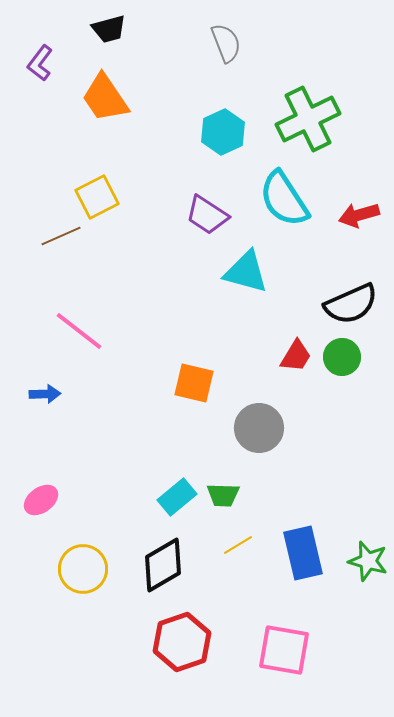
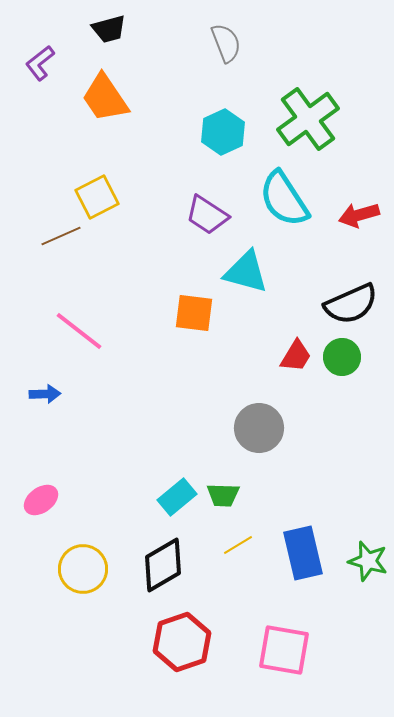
purple L-shape: rotated 15 degrees clockwise
green cross: rotated 10 degrees counterclockwise
orange square: moved 70 px up; rotated 6 degrees counterclockwise
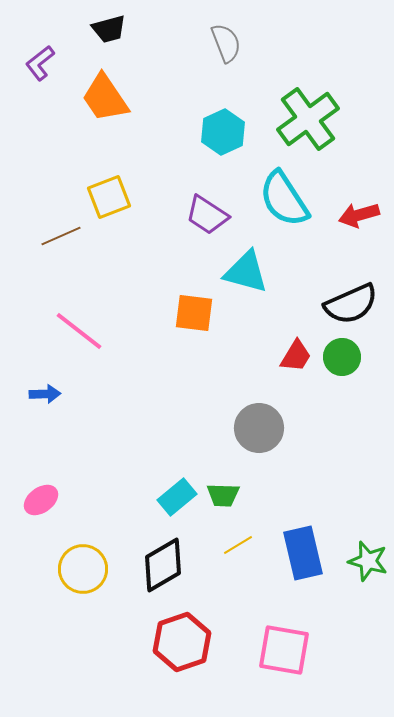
yellow square: moved 12 px right; rotated 6 degrees clockwise
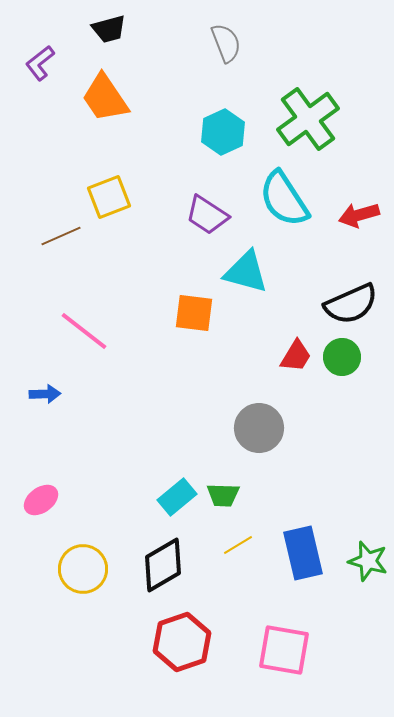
pink line: moved 5 px right
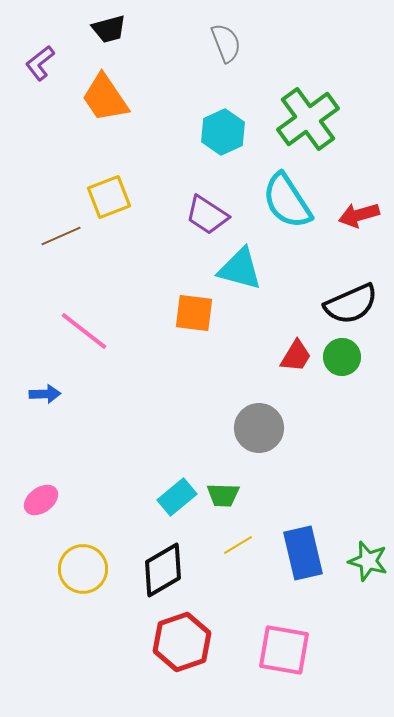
cyan semicircle: moved 3 px right, 2 px down
cyan triangle: moved 6 px left, 3 px up
black diamond: moved 5 px down
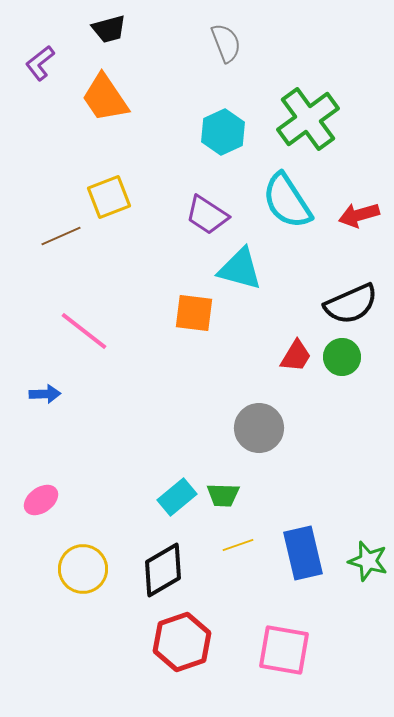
yellow line: rotated 12 degrees clockwise
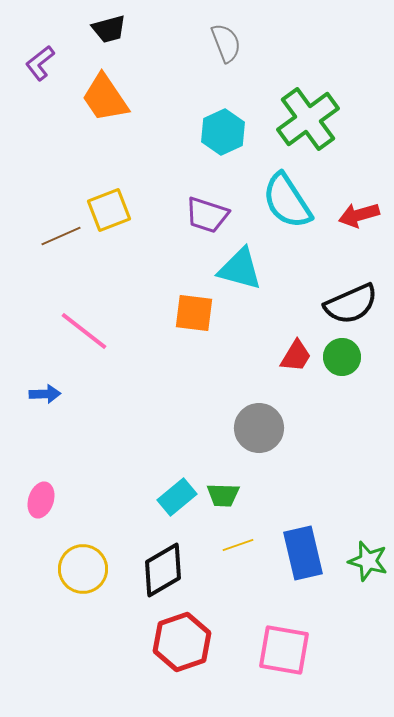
yellow square: moved 13 px down
purple trapezoid: rotated 15 degrees counterclockwise
pink ellipse: rotated 36 degrees counterclockwise
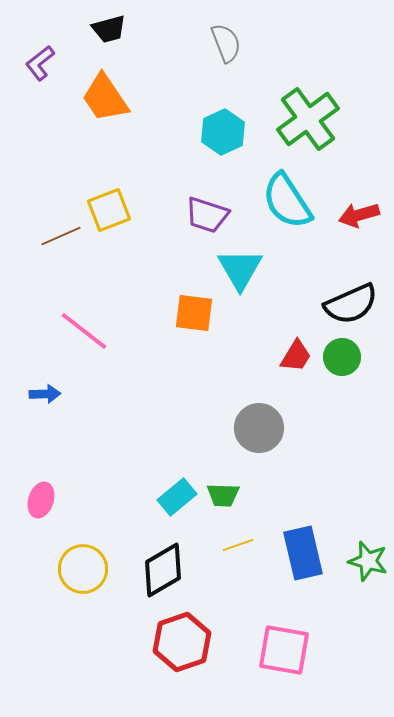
cyan triangle: rotated 45 degrees clockwise
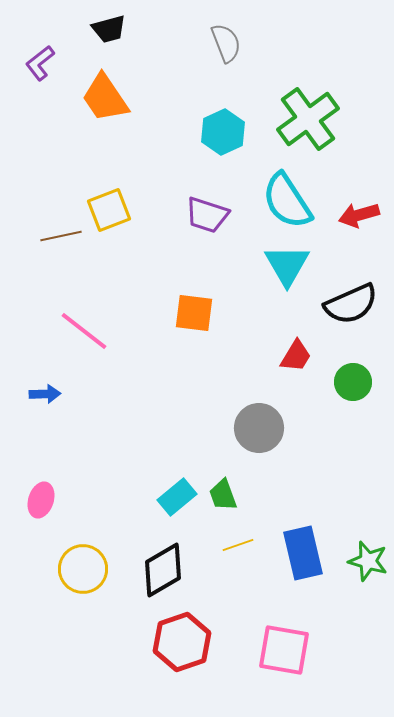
brown line: rotated 12 degrees clockwise
cyan triangle: moved 47 px right, 4 px up
green circle: moved 11 px right, 25 px down
green trapezoid: rotated 68 degrees clockwise
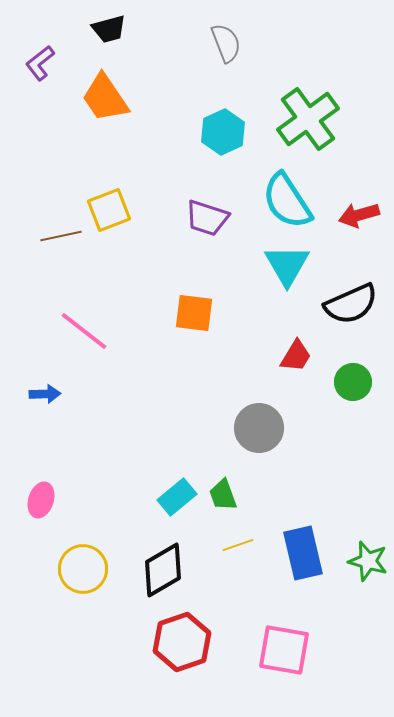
purple trapezoid: moved 3 px down
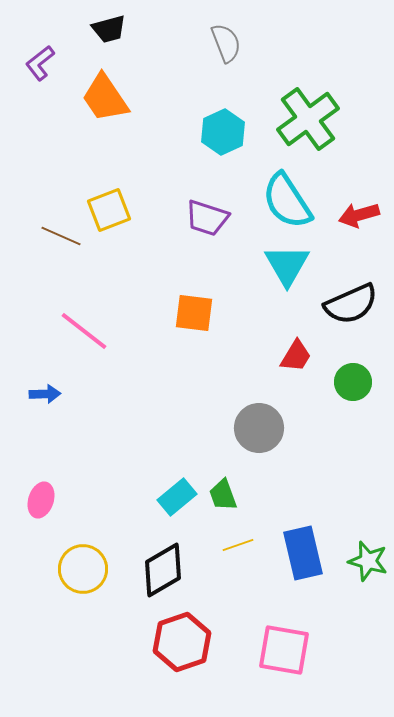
brown line: rotated 36 degrees clockwise
